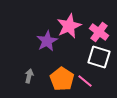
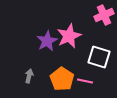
pink star: moved 10 px down
pink cross: moved 5 px right, 17 px up; rotated 30 degrees clockwise
pink line: rotated 28 degrees counterclockwise
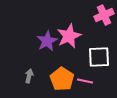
white square: rotated 20 degrees counterclockwise
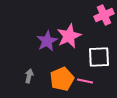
orange pentagon: rotated 15 degrees clockwise
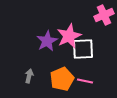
white square: moved 16 px left, 8 px up
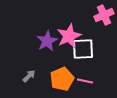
gray arrow: rotated 32 degrees clockwise
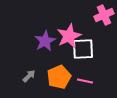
purple star: moved 2 px left
orange pentagon: moved 3 px left, 2 px up
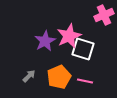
white square: rotated 20 degrees clockwise
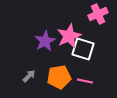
pink cross: moved 6 px left, 1 px up
orange pentagon: rotated 15 degrees clockwise
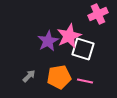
purple star: moved 3 px right
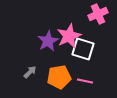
gray arrow: moved 1 px right, 4 px up
